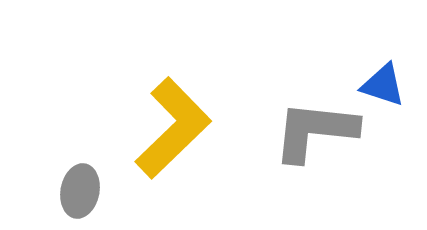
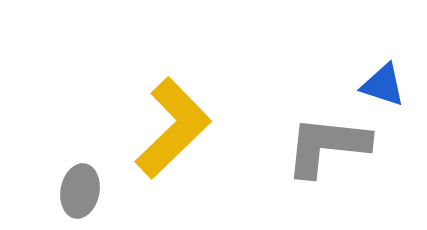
gray L-shape: moved 12 px right, 15 px down
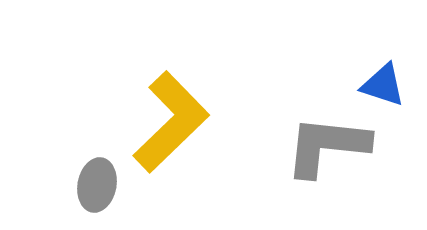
yellow L-shape: moved 2 px left, 6 px up
gray ellipse: moved 17 px right, 6 px up
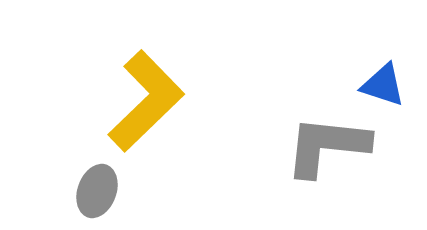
yellow L-shape: moved 25 px left, 21 px up
gray ellipse: moved 6 px down; rotated 9 degrees clockwise
